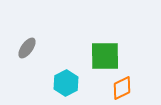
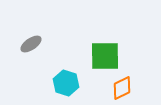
gray ellipse: moved 4 px right, 4 px up; rotated 20 degrees clockwise
cyan hexagon: rotated 15 degrees counterclockwise
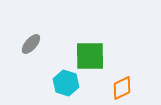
gray ellipse: rotated 15 degrees counterclockwise
green square: moved 15 px left
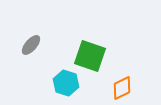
gray ellipse: moved 1 px down
green square: rotated 20 degrees clockwise
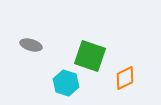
gray ellipse: rotated 65 degrees clockwise
orange diamond: moved 3 px right, 10 px up
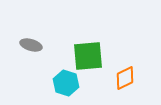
green square: moved 2 px left; rotated 24 degrees counterclockwise
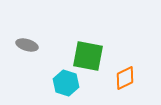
gray ellipse: moved 4 px left
green square: rotated 16 degrees clockwise
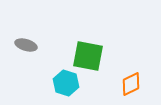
gray ellipse: moved 1 px left
orange diamond: moved 6 px right, 6 px down
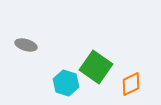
green square: moved 8 px right, 11 px down; rotated 24 degrees clockwise
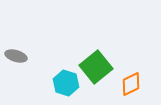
gray ellipse: moved 10 px left, 11 px down
green square: rotated 16 degrees clockwise
